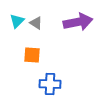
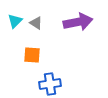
cyan triangle: moved 2 px left
blue cross: rotated 10 degrees counterclockwise
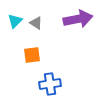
purple arrow: moved 3 px up
orange square: rotated 12 degrees counterclockwise
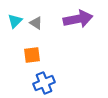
blue cross: moved 6 px left, 1 px up; rotated 15 degrees counterclockwise
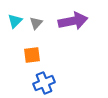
purple arrow: moved 5 px left, 2 px down
gray triangle: rotated 40 degrees clockwise
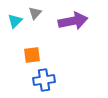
gray triangle: moved 1 px left, 10 px up
blue cross: moved 3 px up; rotated 15 degrees clockwise
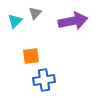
orange square: moved 1 px left, 1 px down
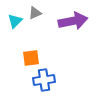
gray triangle: rotated 24 degrees clockwise
orange square: moved 2 px down
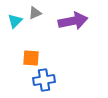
orange square: rotated 12 degrees clockwise
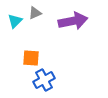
blue cross: rotated 20 degrees counterclockwise
